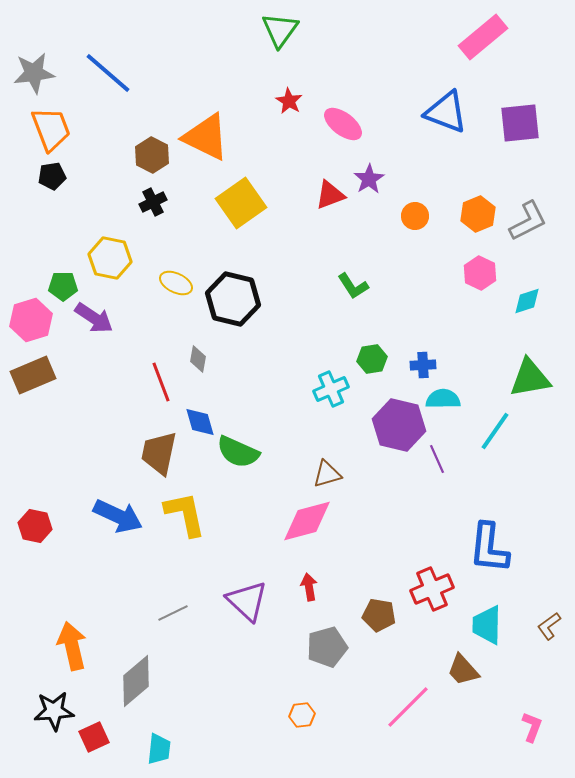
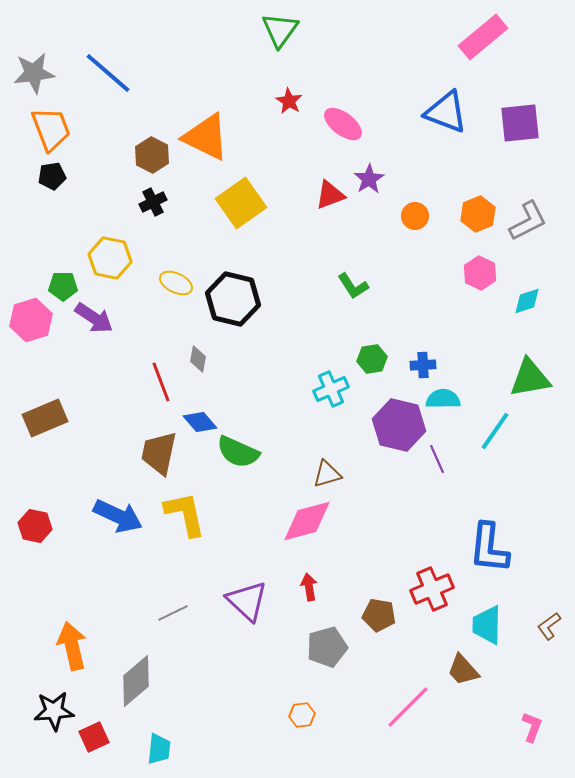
brown rectangle at (33, 375): moved 12 px right, 43 px down
blue diamond at (200, 422): rotated 24 degrees counterclockwise
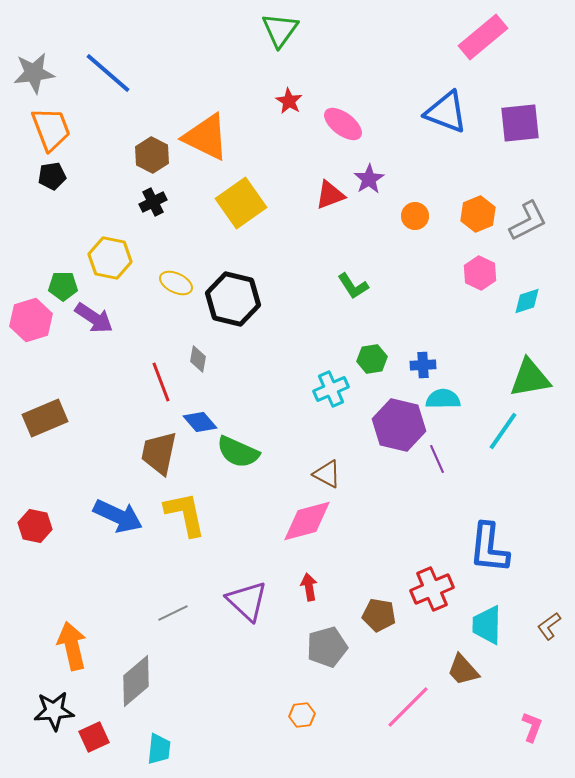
cyan line at (495, 431): moved 8 px right
brown triangle at (327, 474): rotated 44 degrees clockwise
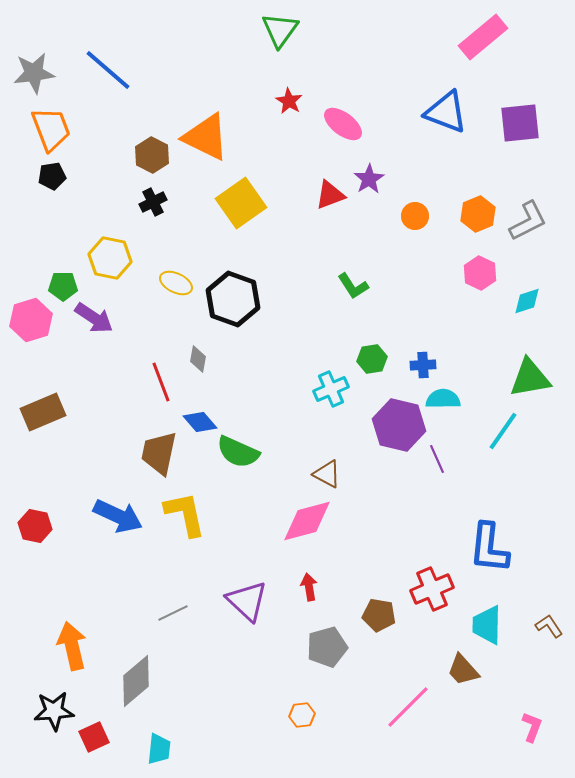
blue line at (108, 73): moved 3 px up
black hexagon at (233, 299): rotated 6 degrees clockwise
brown rectangle at (45, 418): moved 2 px left, 6 px up
brown L-shape at (549, 626): rotated 92 degrees clockwise
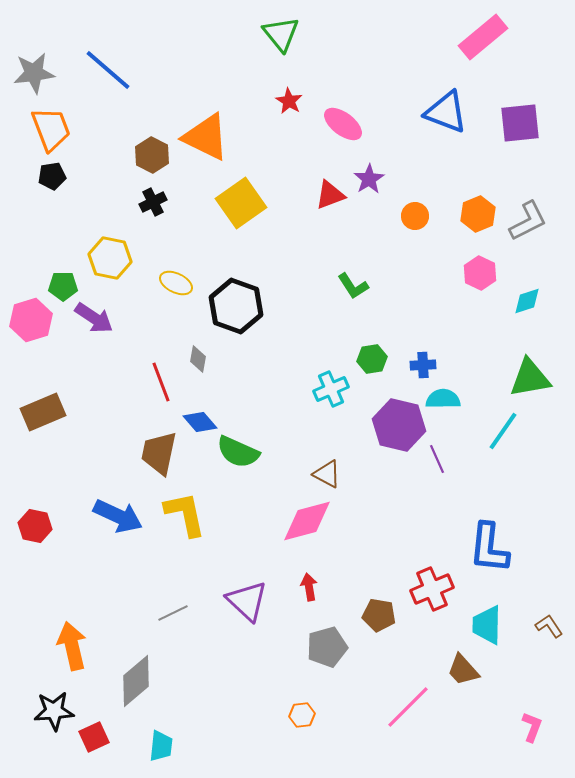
green triangle at (280, 30): moved 1 px right, 4 px down; rotated 15 degrees counterclockwise
black hexagon at (233, 299): moved 3 px right, 7 px down
cyan trapezoid at (159, 749): moved 2 px right, 3 px up
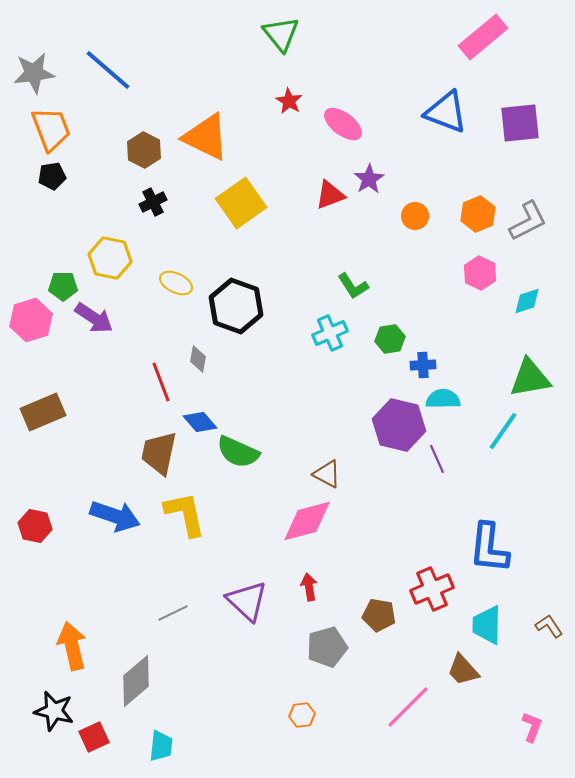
brown hexagon at (152, 155): moved 8 px left, 5 px up
green hexagon at (372, 359): moved 18 px right, 20 px up
cyan cross at (331, 389): moved 1 px left, 56 px up
blue arrow at (118, 516): moved 3 px left; rotated 6 degrees counterclockwise
black star at (54, 711): rotated 18 degrees clockwise
